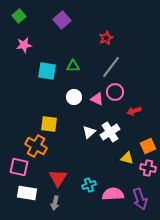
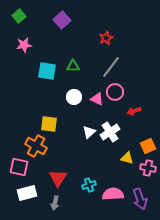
white rectangle: rotated 24 degrees counterclockwise
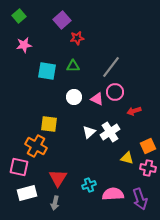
red star: moved 29 px left; rotated 16 degrees clockwise
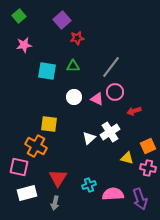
white triangle: moved 6 px down
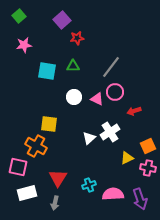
yellow triangle: rotated 40 degrees counterclockwise
pink square: moved 1 px left
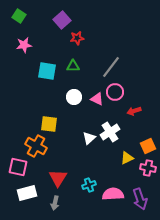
green square: rotated 16 degrees counterclockwise
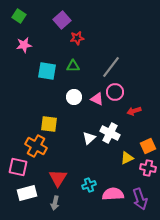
white cross: moved 1 px down; rotated 30 degrees counterclockwise
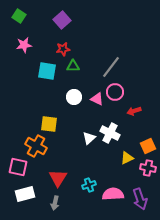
red star: moved 14 px left, 11 px down
white rectangle: moved 2 px left, 1 px down
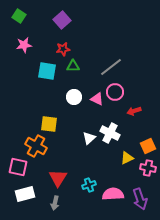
gray line: rotated 15 degrees clockwise
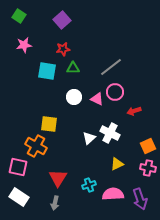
green triangle: moved 2 px down
yellow triangle: moved 10 px left, 6 px down
white rectangle: moved 6 px left, 3 px down; rotated 48 degrees clockwise
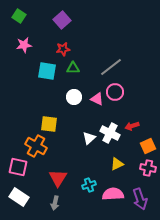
red arrow: moved 2 px left, 15 px down
